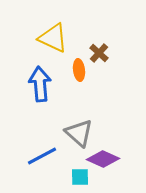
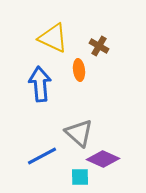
brown cross: moved 7 px up; rotated 12 degrees counterclockwise
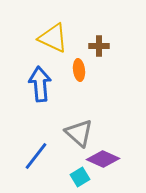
brown cross: rotated 30 degrees counterclockwise
blue line: moved 6 px left; rotated 24 degrees counterclockwise
cyan square: rotated 30 degrees counterclockwise
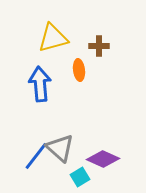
yellow triangle: rotated 40 degrees counterclockwise
gray triangle: moved 19 px left, 15 px down
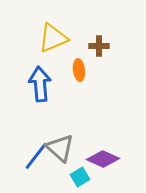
yellow triangle: rotated 8 degrees counterclockwise
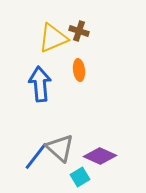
brown cross: moved 20 px left, 15 px up; rotated 18 degrees clockwise
purple diamond: moved 3 px left, 3 px up
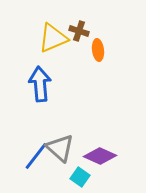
orange ellipse: moved 19 px right, 20 px up
cyan square: rotated 24 degrees counterclockwise
